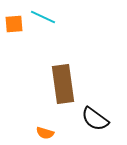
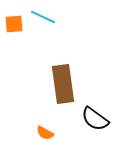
orange semicircle: rotated 12 degrees clockwise
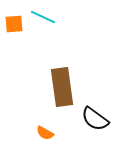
brown rectangle: moved 1 px left, 3 px down
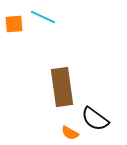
orange semicircle: moved 25 px right
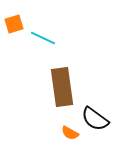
cyan line: moved 21 px down
orange square: rotated 12 degrees counterclockwise
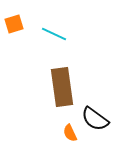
cyan line: moved 11 px right, 4 px up
orange semicircle: rotated 36 degrees clockwise
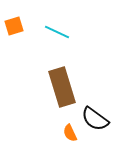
orange square: moved 2 px down
cyan line: moved 3 px right, 2 px up
brown rectangle: rotated 9 degrees counterclockwise
